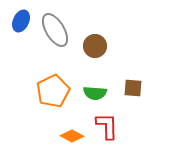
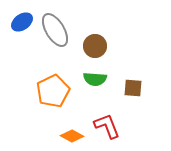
blue ellipse: moved 1 px right, 1 px down; rotated 30 degrees clockwise
green semicircle: moved 14 px up
red L-shape: rotated 20 degrees counterclockwise
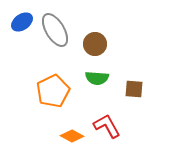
brown circle: moved 2 px up
green semicircle: moved 2 px right, 1 px up
brown square: moved 1 px right, 1 px down
red L-shape: rotated 8 degrees counterclockwise
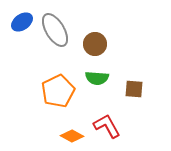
orange pentagon: moved 5 px right
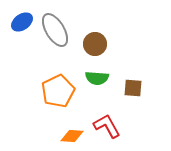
brown square: moved 1 px left, 1 px up
orange diamond: rotated 25 degrees counterclockwise
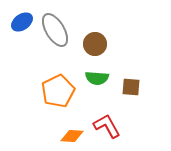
brown square: moved 2 px left, 1 px up
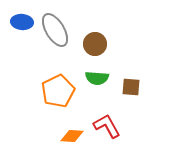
blue ellipse: rotated 40 degrees clockwise
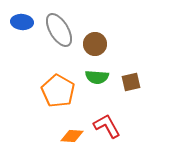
gray ellipse: moved 4 px right
green semicircle: moved 1 px up
brown square: moved 5 px up; rotated 18 degrees counterclockwise
orange pentagon: rotated 16 degrees counterclockwise
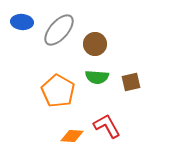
gray ellipse: rotated 72 degrees clockwise
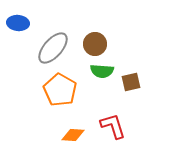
blue ellipse: moved 4 px left, 1 px down
gray ellipse: moved 6 px left, 18 px down
green semicircle: moved 5 px right, 6 px up
orange pentagon: moved 2 px right, 1 px up
red L-shape: moved 6 px right; rotated 12 degrees clockwise
orange diamond: moved 1 px right, 1 px up
